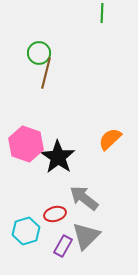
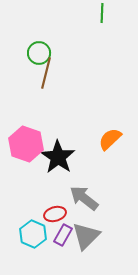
cyan hexagon: moved 7 px right, 3 px down; rotated 20 degrees counterclockwise
purple rectangle: moved 11 px up
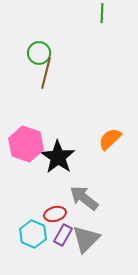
gray triangle: moved 3 px down
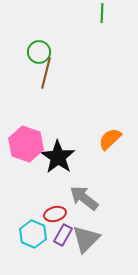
green circle: moved 1 px up
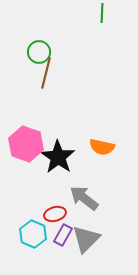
orange semicircle: moved 8 px left, 8 px down; rotated 125 degrees counterclockwise
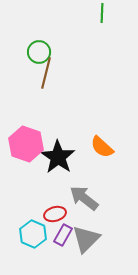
orange semicircle: rotated 30 degrees clockwise
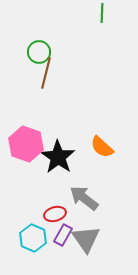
cyan hexagon: moved 4 px down
gray triangle: rotated 20 degrees counterclockwise
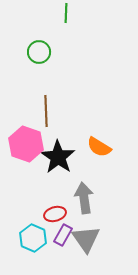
green line: moved 36 px left
brown line: moved 38 px down; rotated 16 degrees counterclockwise
orange semicircle: moved 3 px left; rotated 10 degrees counterclockwise
gray arrow: rotated 44 degrees clockwise
